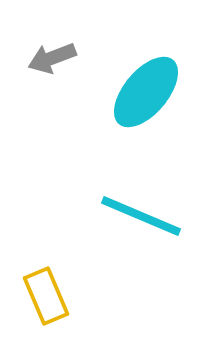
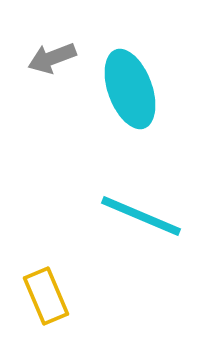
cyan ellipse: moved 16 px left, 3 px up; rotated 60 degrees counterclockwise
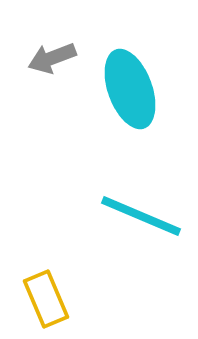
yellow rectangle: moved 3 px down
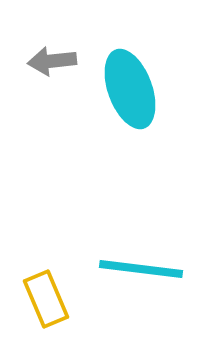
gray arrow: moved 3 px down; rotated 15 degrees clockwise
cyan line: moved 53 px down; rotated 16 degrees counterclockwise
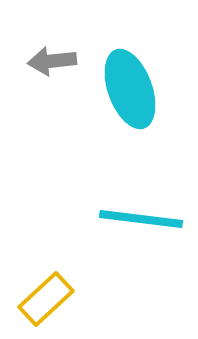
cyan line: moved 50 px up
yellow rectangle: rotated 70 degrees clockwise
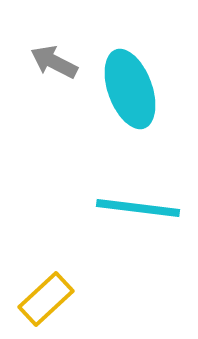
gray arrow: moved 2 px right, 1 px down; rotated 33 degrees clockwise
cyan line: moved 3 px left, 11 px up
